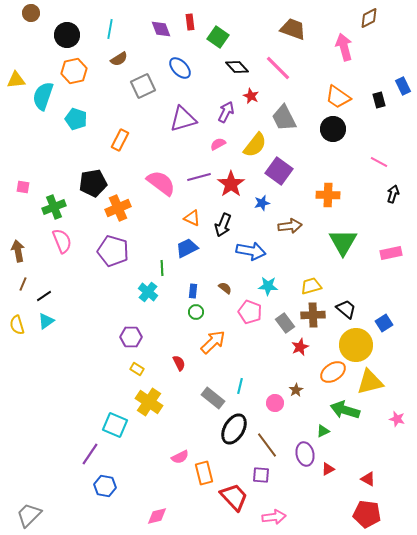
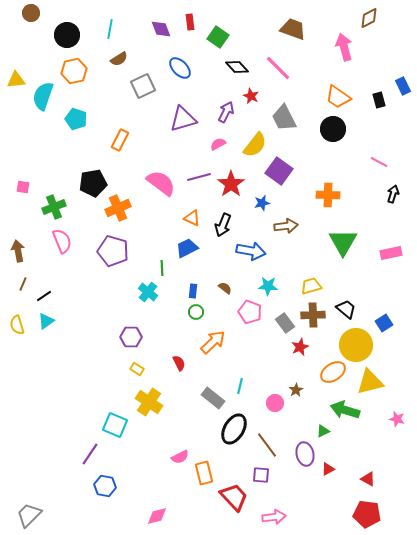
brown arrow at (290, 226): moved 4 px left
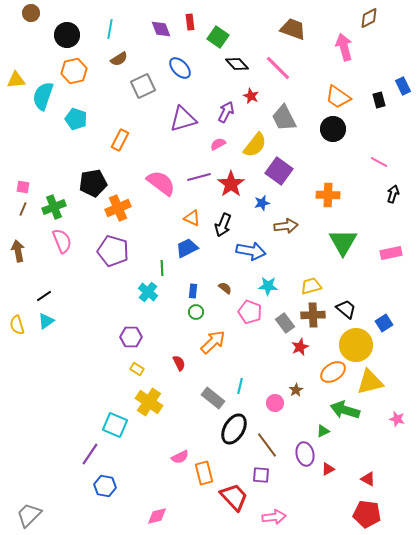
black diamond at (237, 67): moved 3 px up
brown line at (23, 284): moved 75 px up
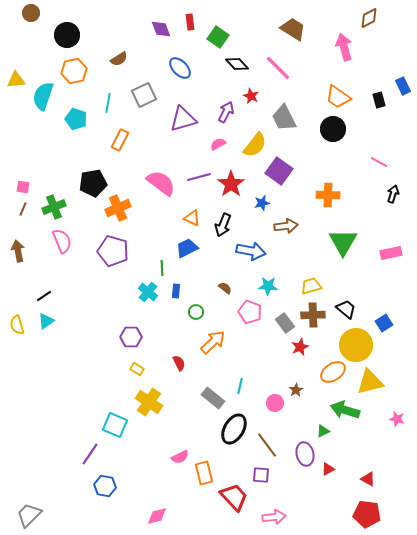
cyan line at (110, 29): moved 2 px left, 74 px down
brown trapezoid at (293, 29): rotated 12 degrees clockwise
gray square at (143, 86): moved 1 px right, 9 px down
blue rectangle at (193, 291): moved 17 px left
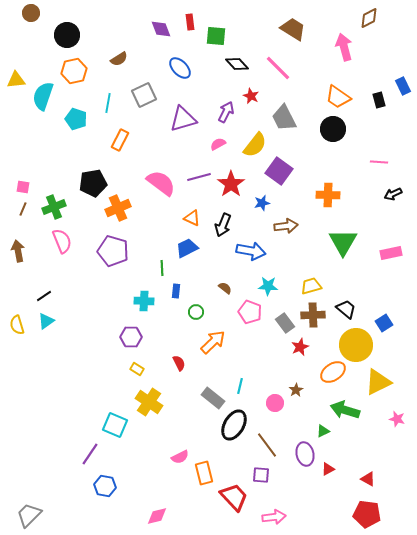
green square at (218, 37): moved 2 px left, 1 px up; rotated 30 degrees counterclockwise
pink line at (379, 162): rotated 24 degrees counterclockwise
black arrow at (393, 194): rotated 132 degrees counterclockwise
cyan cross at (148, 292): moved 4 px left, 9 px down; rotated 36 degrees counterclockwise
yellow triangle at (370, 382): moved 8 px right; rotated 12 degrees counterclockwise
black ellipse at (234, 429): moved 4 px up
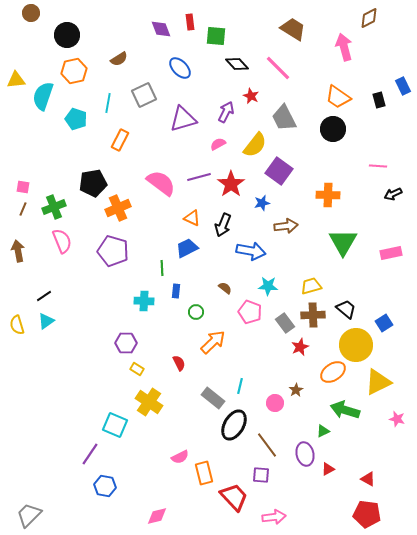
pink line at (379, 162): moved 1 px left, 4 px down
purple hexagon at (131, 337): moved 5 px left, 6 px down
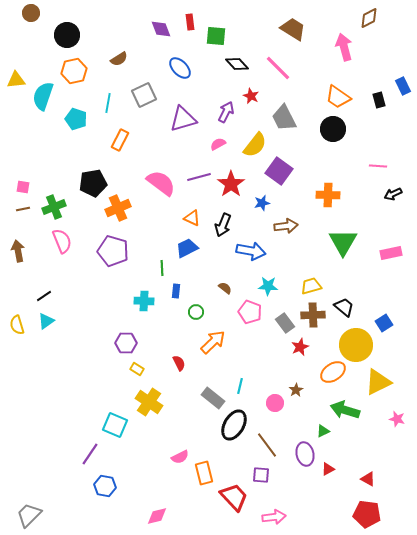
brown line at (23, 209): rotated 56 degrees clockwise
black trapezoid at (346, 309): moved 2 px left, 2 px up
